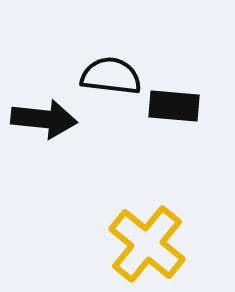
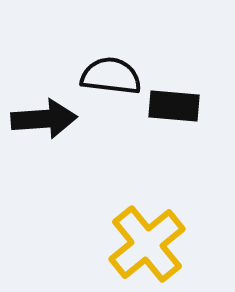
black arrow: rotated 10 degrees counterclockwise
yellow cross: rotated 12 degrees clockwise
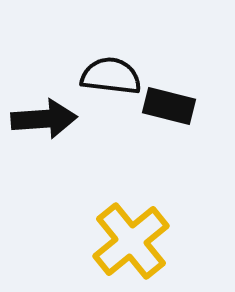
black rectangle: moved 5 px left; rotated 9 degrees clockwise
yellow cross: moved 16 px left, 3 px up
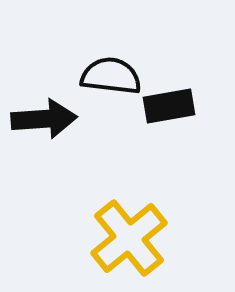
black rectangle: rotated 24 degrees counterclockwise
yellow cross: moved 2 px left, 3 px up
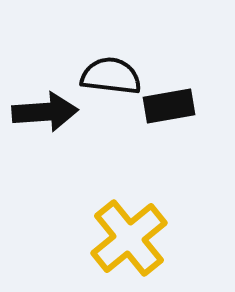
black arrow: moved 1 px right, 7 px up
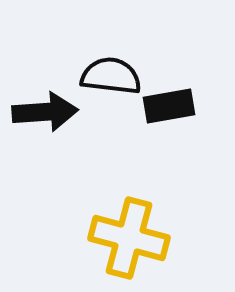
yellow cross: rotated 36 degrees counterclockwise
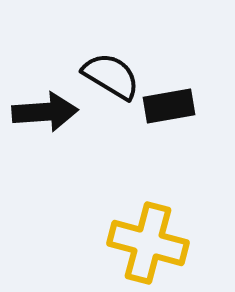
black semicircle: rotated 24 degrees clockwise
yellow cross: moved 19 px right, 5 px down
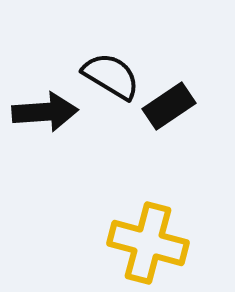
black rectangle: rotated 24 degrees counterclockwise
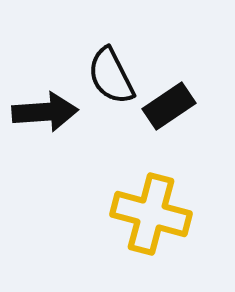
black semicircle: rotated 148 degrees counterclockwise
yellow cross: moved 3 px right, 29 px up
